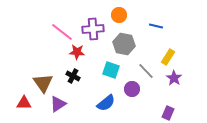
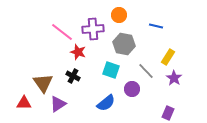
red star: moved 1 px right; rotated 14 degrees clockwise
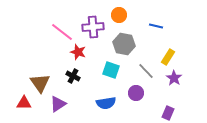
purple cross: moved 2 px up
brown triangle: moved 3 px left
purple circle: moved 4 px right, 4 px down
blue semicircle: rotated 30 degrees clockwise
